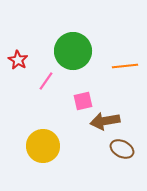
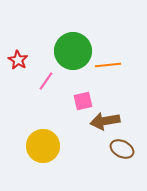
orange line: moved 17 px left, 1 px up
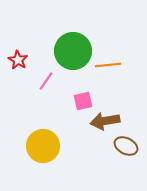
brown ellipse: moved 4 px right, 3 px up
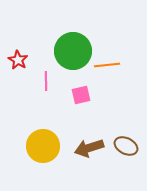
orange line: moved 1 px left
pink line: rotated 36 degrees counterclockwise
pink square: moved 2 px left, 6 px up
brown arrow: moved 16 px left, 27 px down; rotated 8 degrees counterclockwise
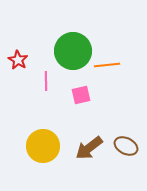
brown arrow: rotated 20 degrees counterclockwise
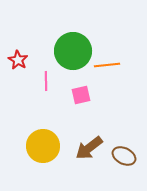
brown ellipse: moved 2 px left, 10 px down
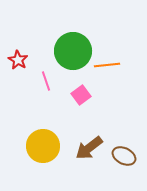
pink line: rotated 18 degrees counterclockwise
pink square: rotated 24 degrees counterclockwise
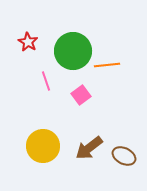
red star: moved 10 px right, 18 px up
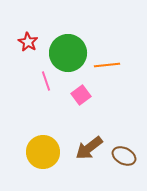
green circle: moved 5 px left, 2 px down
yellow circle: moved 6 px down
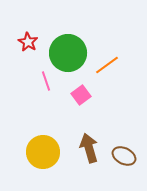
orange line: rotated 30 degrees counterclockwise
brown arrow: rotated 112 degrees clockwise
